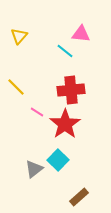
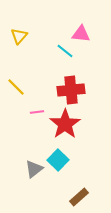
pink line: rotated 40 degrees counterclockwise
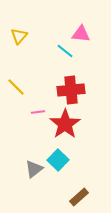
pink line: moved 1 px right
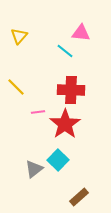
pink triangle: moved 1 px up
red cross: rotated 8 degrees clockwise
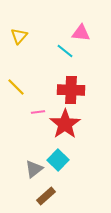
brown rectangle: moved 33 px left, 1 px up
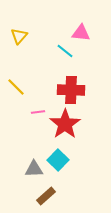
gray triangle: rotated 36 degrees clockwise
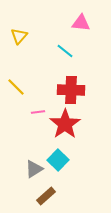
pink triangle: moved 10 px up
gray triangle: rotated 30 degrees counterclockwise
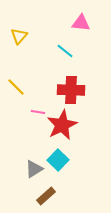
pink line: rotated 16 degrees clockwise
red star: moved 3 px left, 1 px down; rotated 8 degrees clockwise
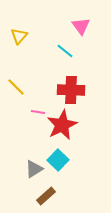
pink triangle: moved 3 px down; rotated 48 degrees clockwise
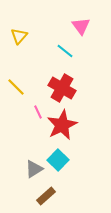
red cross: moved 9 px left, 2 px up; rotated 28 degrees clockwise
pink line: rotated 56 degrees clockwise
